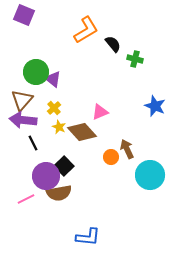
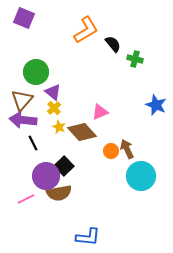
purple square: moved 3 px down
purple triangle: moved 13 px down
blue star: moved 1 px right, 1 px up
orange circle: moved 6 px up
cyan circle: moved 9 px left, 1 px down
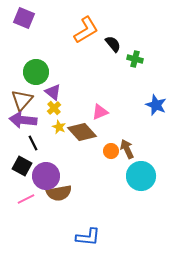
black square: moved 42 px left; rotated 18 degrees counterclockwise
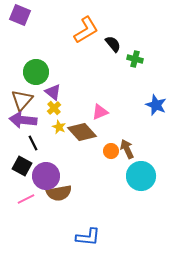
purple square: moved 4 px left, 3 px up
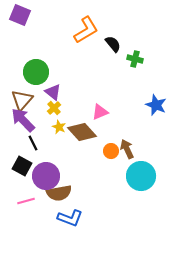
purple arrow: rotated 40 degrees clockwise
pink line: moved 2 px down; rotated 12 degrees clockwise
blue L-shape: moved 18 px left, 19 px up; rotated 15 degrees clockwise
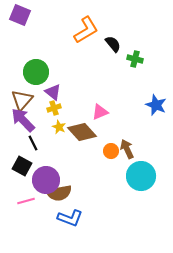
yellow cross: rotated 24 degrees clockwise
purple circle: moved 4 px down
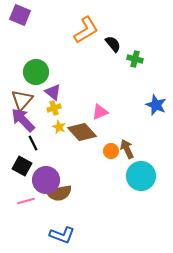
blue L-shape: moved 8 px left, 17 px down
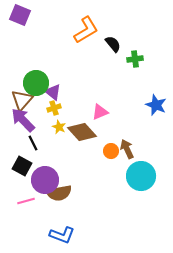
green cross: rotated 21 degrees counterclockwise
green circle: moved 11 px down
purple circle: moved 1 px left
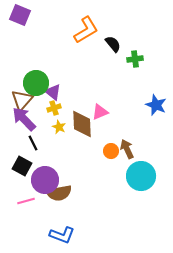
purple arrow: moved 1 px right, 1 px up
brown diamond: moved 8 px up; rotated 40 degrees clockwise
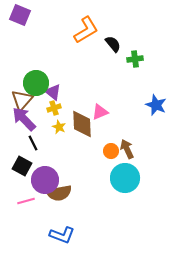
cyan circle: moved 16 px left, 2 px down
